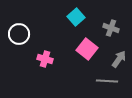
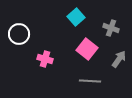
gray line: moved 17 px left
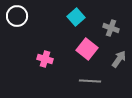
white circle: moved 2 px left, 18 px up
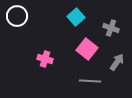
gray arrow: moved 2 px left, 3 px down
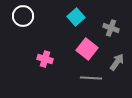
white circle: moved 6 px right
gray line: moved 1 px right, 3 px up
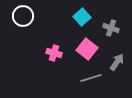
cyan square: moved 6 px right
pink cross: moved 9 px right, 6 px up
gray line: rotated 20 degrees counterclockwise
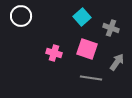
white circle: moved 2 px left
pink square: rotated 20 degrees counterclockwise
gray line: rotated 25 degrees clockwise
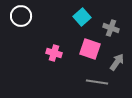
pink square: moved 3 px right
gray line: moved 6 px right, 4 px down
